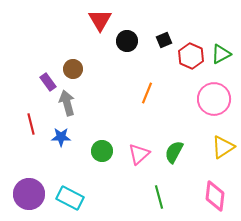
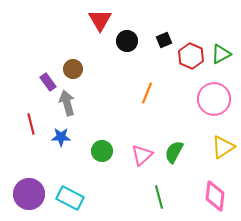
pink triangle: moved 3 px right, 1 px down
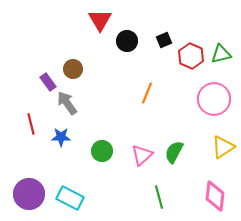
green triangle: rotated 15 degrees clockwise
gray arrow: rotated 20 degrees counterclockwise
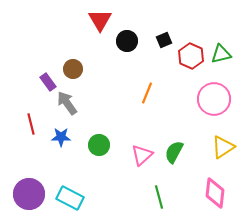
green circle: moved 3 px left, 6 px up
pink diamond: moved 3 px up
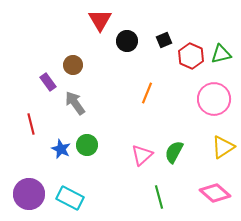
brown circle: moved 4 px up
gray arrow: moved 8 px right
blue star: moved 12 px down; rotated 24 degrees clockwise
green circle: moved 12 px left
pink diamond: rotated 56 degrees counterclockwise
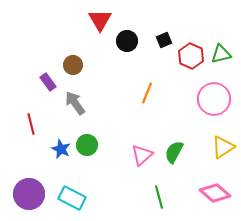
cyan rectangle: moved 2 px right
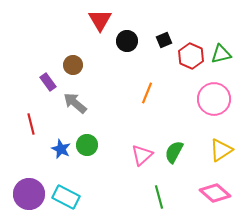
gray arrow: rotated 15 degrees counterclockwise
yellow triangle: moved 2 px left, 3 px down
cyan rectangle: moved 6 px left, 1 px up
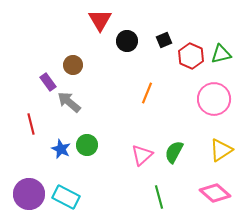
gray arrow: moved 6 px left, 1 px up
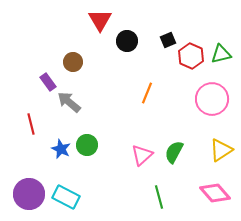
black square: moved 4 px right
brown circle: moved 3 px up
pink circle: moved 2 px left
pink diamond: rotated 8 degrees clockwise
